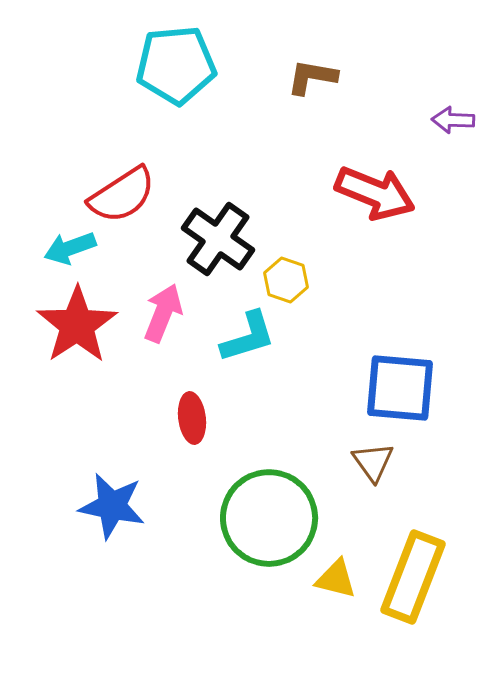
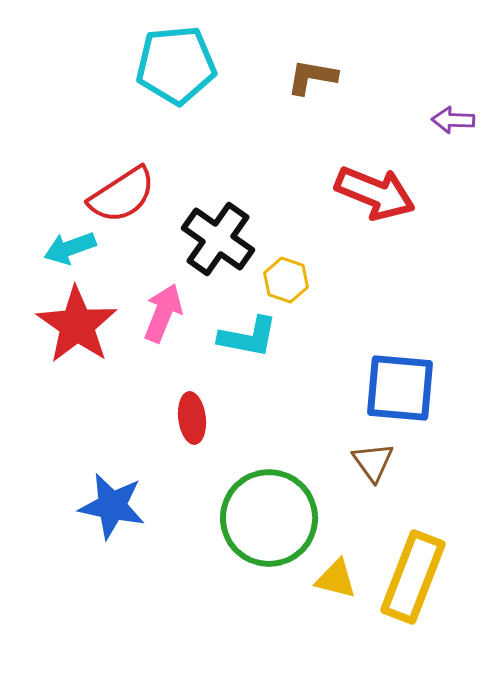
red star: rotated 4 degrees counterclockwise
cyan L-shape: rotated 28 degrees clockwise
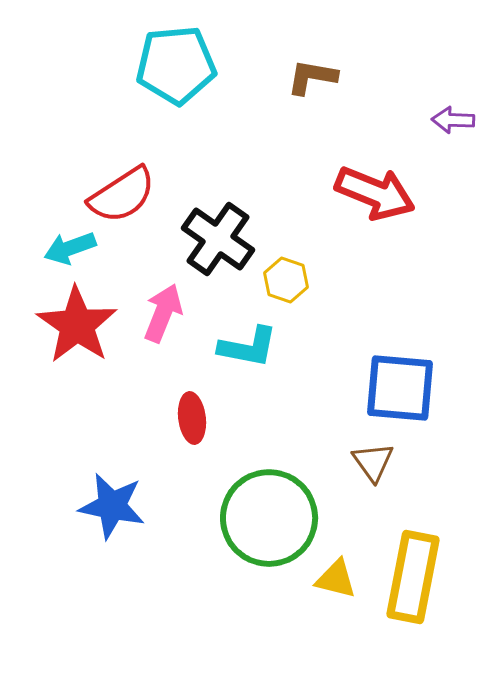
cyan L-shape: moved 10 px down
yellow rectangle: rotated 10 degrees counterclockwise
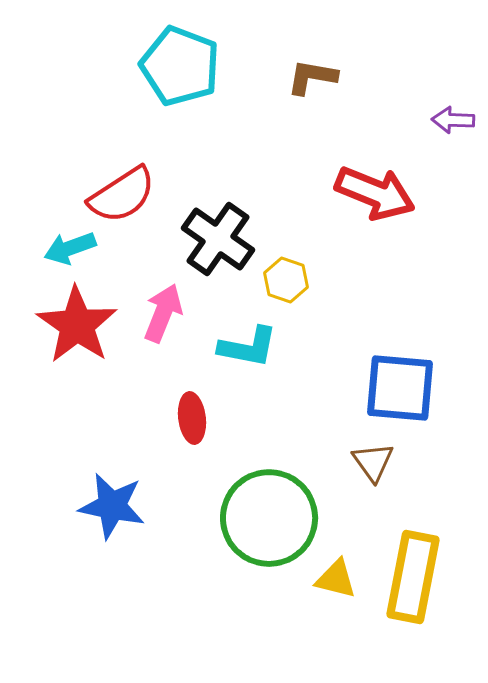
cyan pentagon: moved 4 px right, 1 px down; rotated 26 degrees clockwise
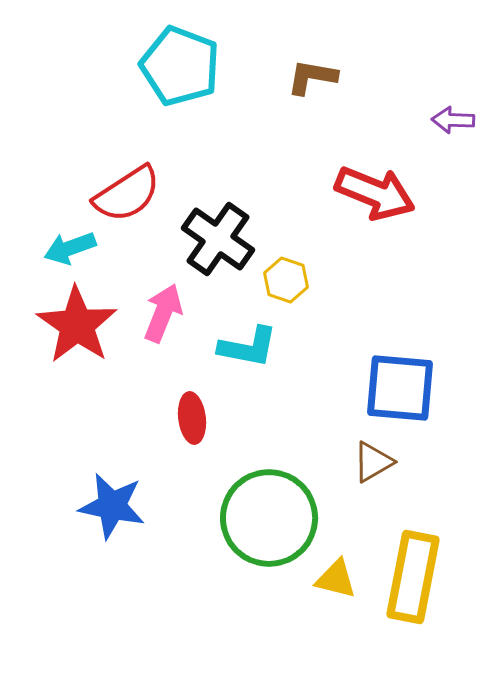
red semicircle: moved 5 px right, 1 px up
brown triangle: rotated 36 degrees clockwise
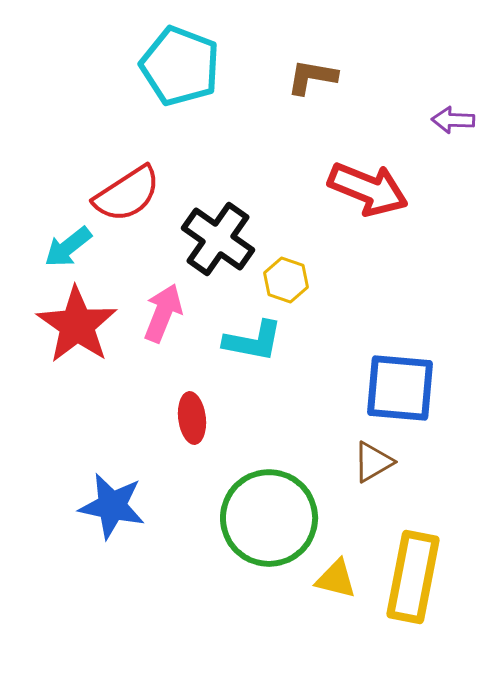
red arrow: moved 7 px left, 4 px up
cyan arrow: moved 2 px left, 1 px up; rotated 18 degrees counterclockwise
cyan L-shape: moved 5 px right, 6 px up
